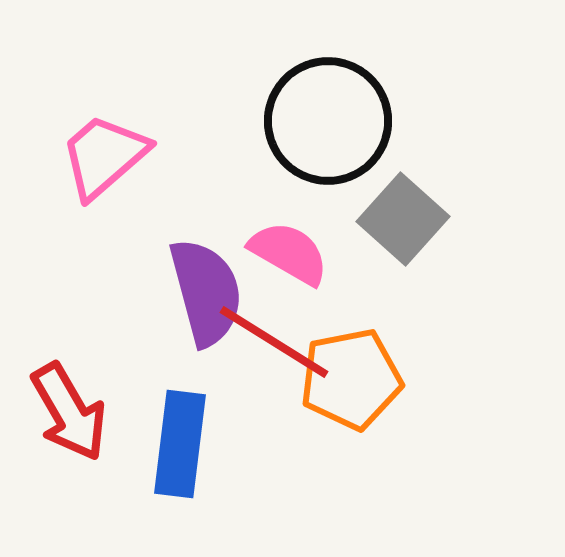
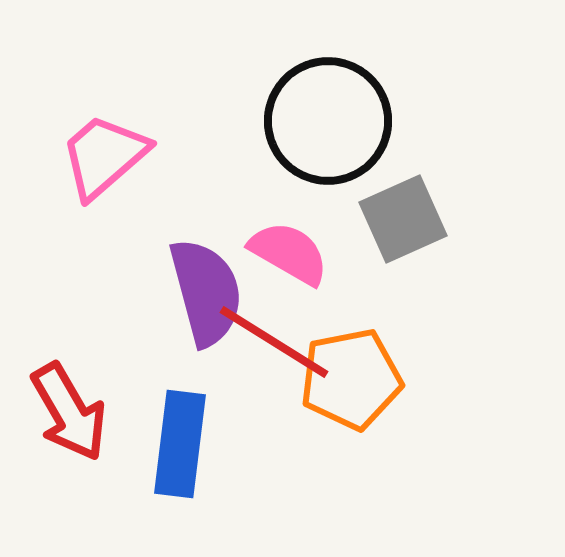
gray square: rotated 24 degrees clockwise
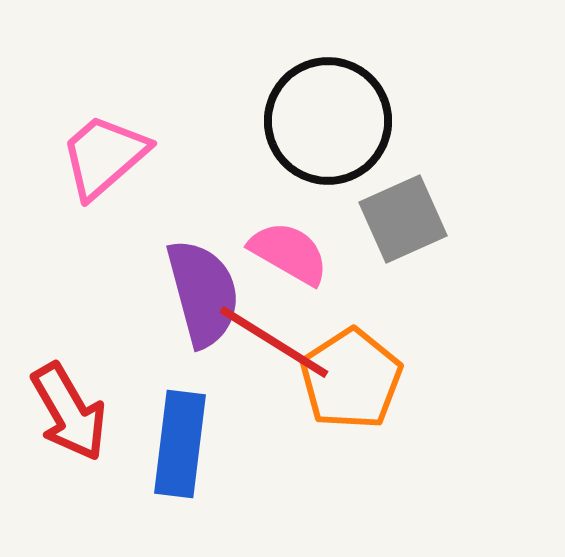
purple semicircle: moved 3 px left, 1 px down
orange pentagon: rotated 22 degrees counterclockwise
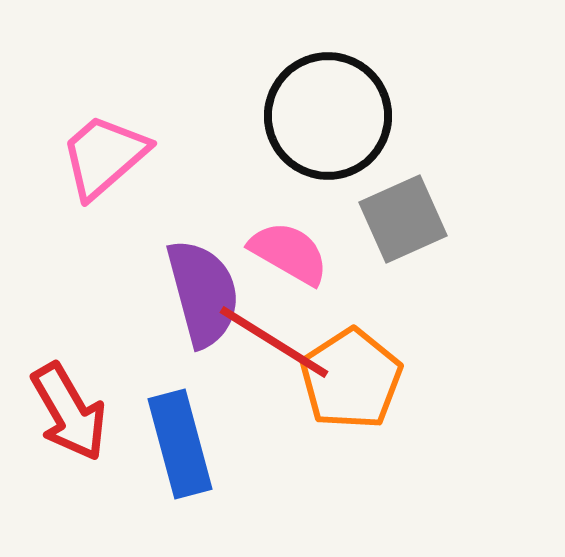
black circle: moved 5 px up
blue rectangle: rotated 22 degrees counterclockwise
